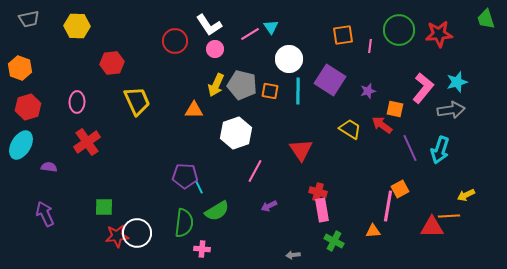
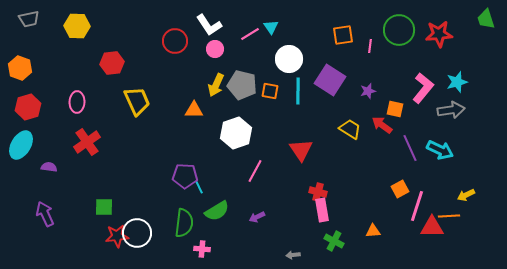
cyan arrow at (440, 150): rotated 84 degrees counterclockwise
purple arrow at (269, 206): moved 12 px left, 11 px down
pink line at (388, 206): moved 29 px right; rotated 8 degrees clockwise
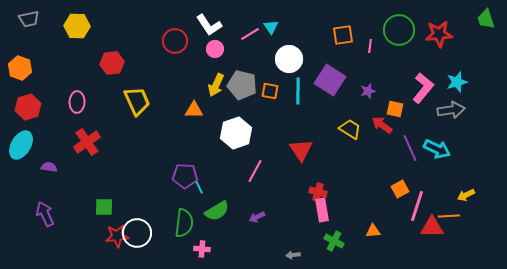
cyan arrow at (440, 150): moved 3 px left, 1 px up
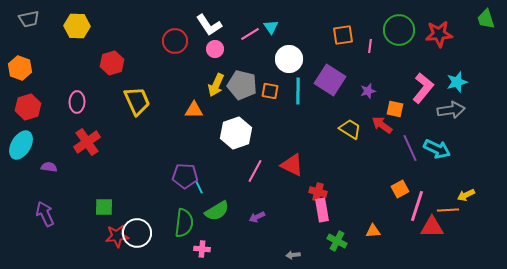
red hexagon at (112, 63): rotated 10 degrees counterclockwise
red triangle at (301, 150): moved 9 px left, 15 px down; rotated 30 degrees counterclockwise
orange line at (449, 216): moved 1 px left, 6 px up
green cross at (334, 241): moved 3 px right
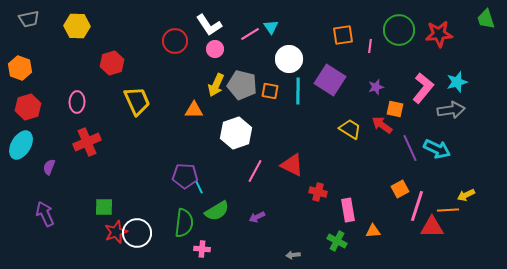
purple star at (368, 91): moved 8 px right, 4 px up
red cross at (87, 142): rotated 12 degrees clockwise
purple semicircle at (49, 167): rotated 77 degrees counterclockwise
pink rectangle at (322, 210): moved 26 px right
red star at (117, 236): moved 1 px left, 4 px up; rotated 15 degrees counterclockwise
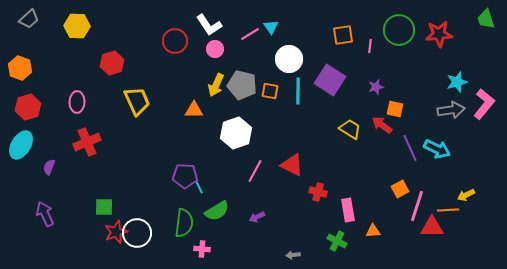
gray trapezoid at (29, 19): rotated 30 degrees counterclockwise
pink L-shape at (423, 88): moved 61 px right, 16 px down
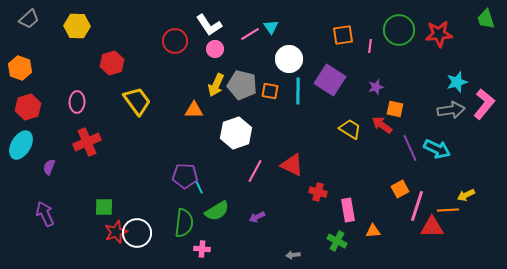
yellow trapezoid at (137, 101): rotated 12 degrees counterclockwise
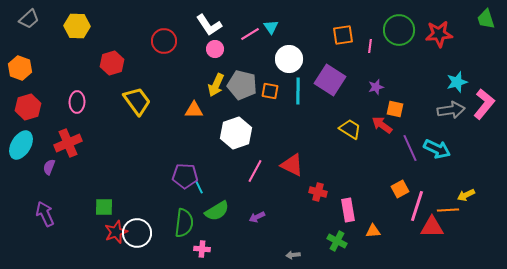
red circle at (175, 41): moved 11 px left
red cross at (87, 142): moved 19 px left, 1 px down
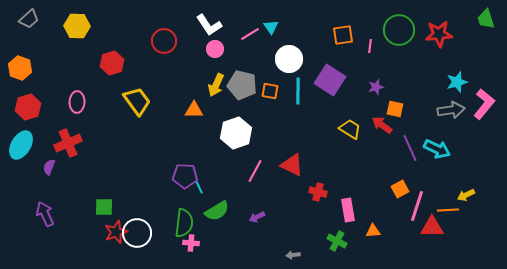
pink cross at (202, 249): moved 11 px left, 6 px up
